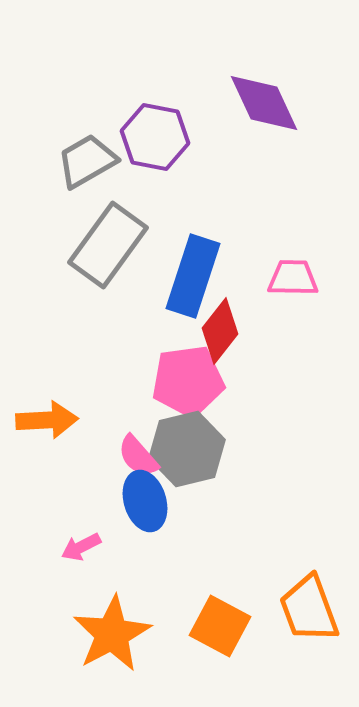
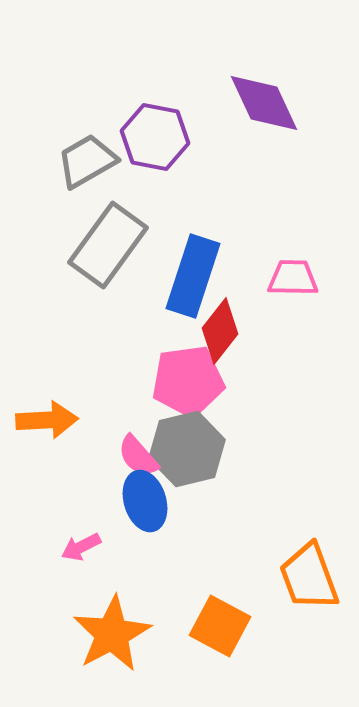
orange trapezoid: moved 32 px up
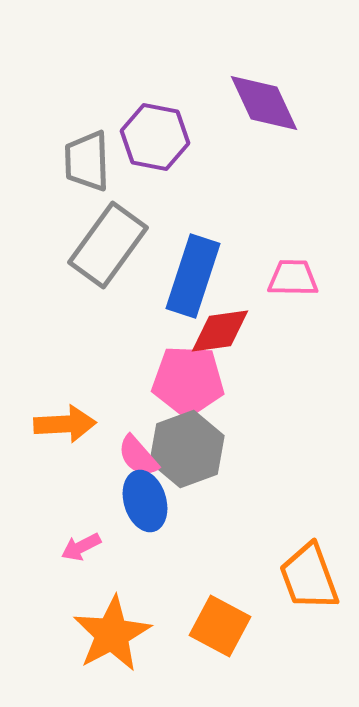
gray trapezoid: rotated 62 degrees counterclockwise
red diamond: rotated 44 degrees clockwise
pink pentagon: rotated 10 degrees clockwise
orange arrow: moved 18 px right, 4 px down
gray hexagon: rotated 6 degrees counterclockwise
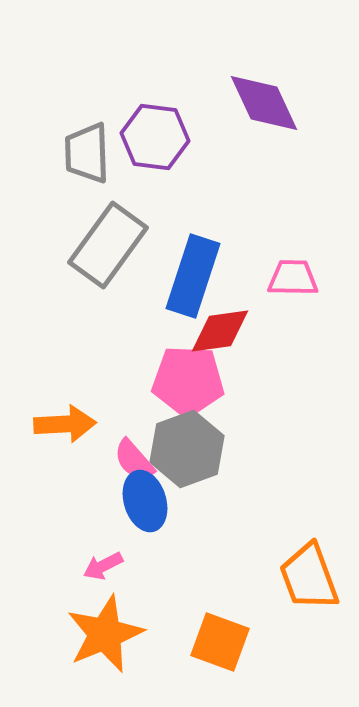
purple hexagon: rotated 4 degrees counterclockwise
gray trapezoid: moved 8 px up
pink semicircle: moved 4 px left, 4 px down
pink arrow: moved 22 px right, 19 px down
orange square: moved 16 px down; rotated 8 degrees counterclockwise
orange star: moved 7 px left; rotated 6 degrees clockwise
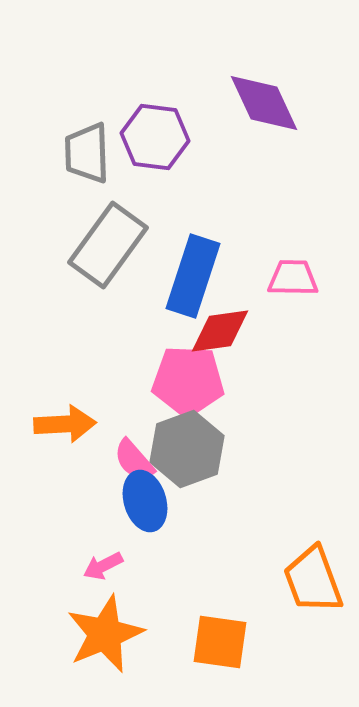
orange trapezoid: moved 4 px right, 3 px down
orange square: rotated 12 degrees counterclockwise
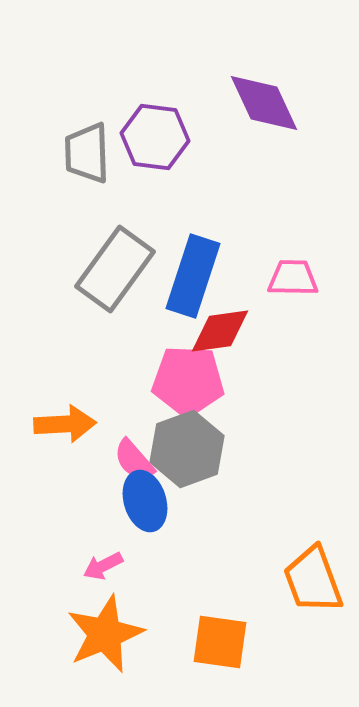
gray rectangle: moved 7 px right, 24 px down
